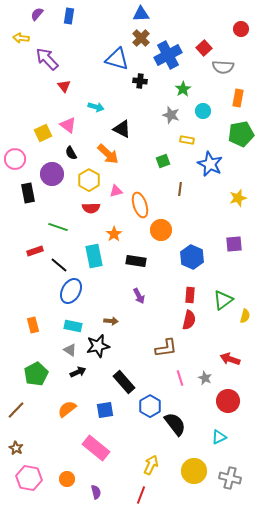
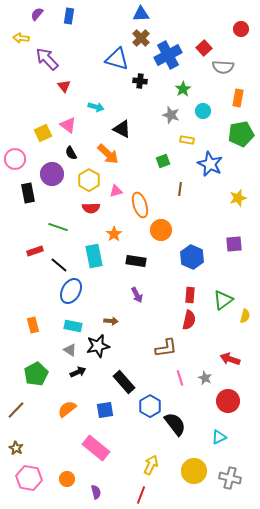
purple arrow at (139, 296): moved 2 px left, 1 px up
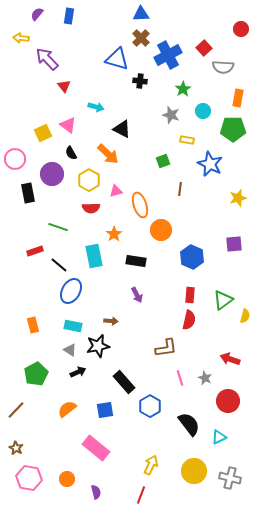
green pentagon at (241, 134): moved 8 px left, 5 px up; rotated 10 degrees clockwise
black semicircle at (175, 424): moved 14 px right
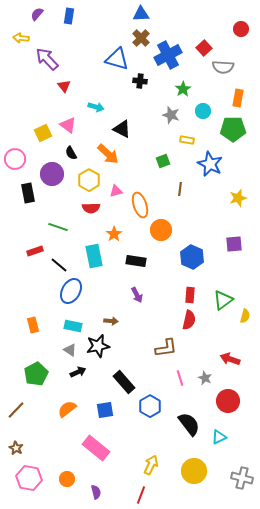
gray cross at (230, 478): moved 12 px right
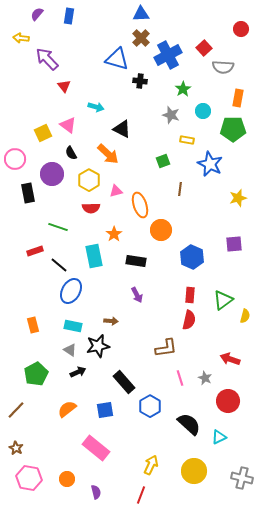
black semicircle at (189, 424): rotated 10 degrees counterclockwise
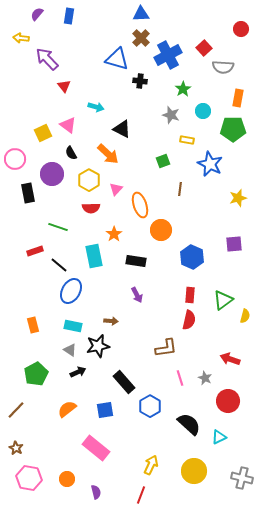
pink triangle at (116, 191): moved 2 px up; rotated 32 degrees counterclockwise
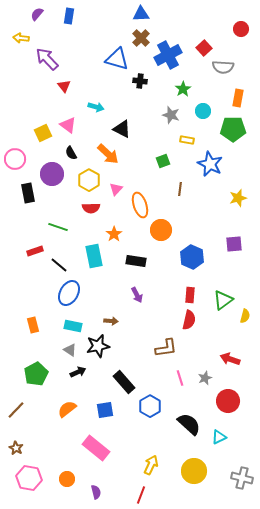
blue ellipse at (71, 291): moved 2 px left, 2 px down
gray star at (205, 378): rotated 24 degrees clockwise
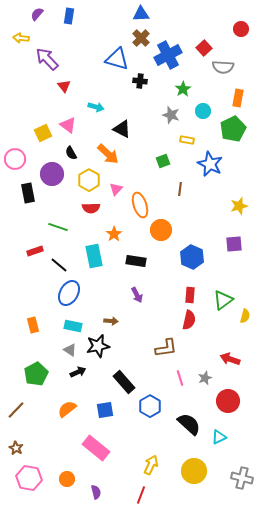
green pentagon at (233, 129): rotated 25 degrees counterclockwise
yellow star at (238, 198): moved 1 px right, 8 px down
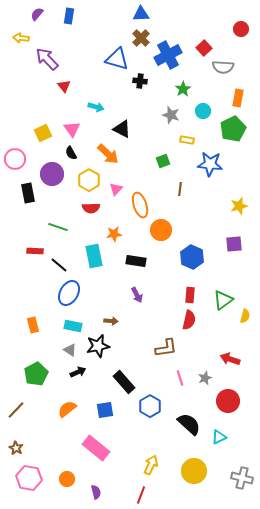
pink triangle at (68, 125): moved 4 px right, 4 px down; rotated 18 degrees clockwise
blue star at (210, 164): rotated 20 degrees counterclockwise
orange star at (114, 234): rotated 28 degrees clockwise
red rectangle at (35, 251): rotated 21 degrees clockwise
